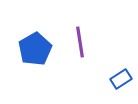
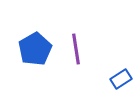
purple line: moved 4 px left, 7 px down
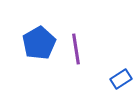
blue pentagon: moved 4 px right, 6 px up
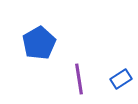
purple line: moved 3 px right, 30 px down
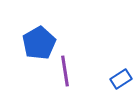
purple line: moved 14 px left, 8 px up
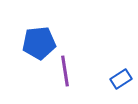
blue pentagon: rotated 24 degrees clockwise
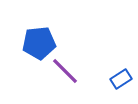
purple line: rotated 36 degrees counterclockwise
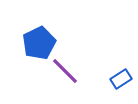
blue pentagon: rotated 20 degrees counterclockwise
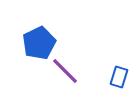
blue rectangle: moved 2 px left, 2 px up; rotated 40 degrees counterclockwise
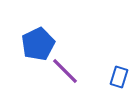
blue pentagon: moved 1 px left, 1 px down
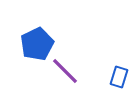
blue pentagon: moved 1 px left
